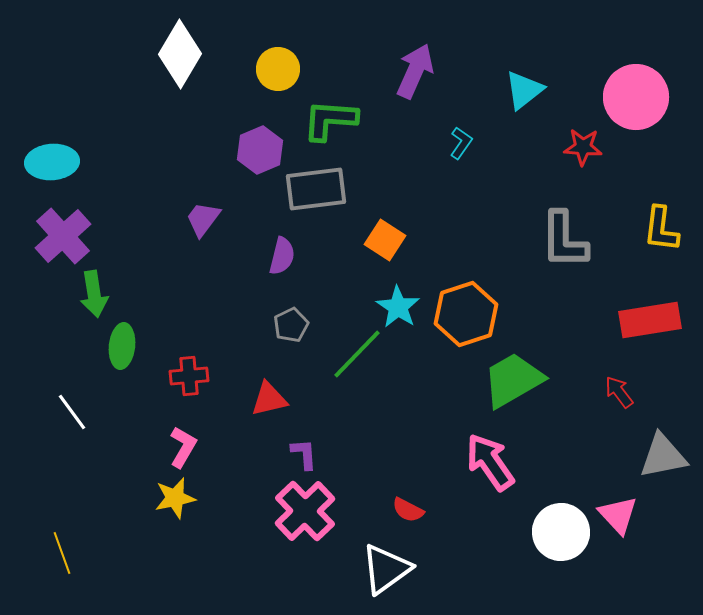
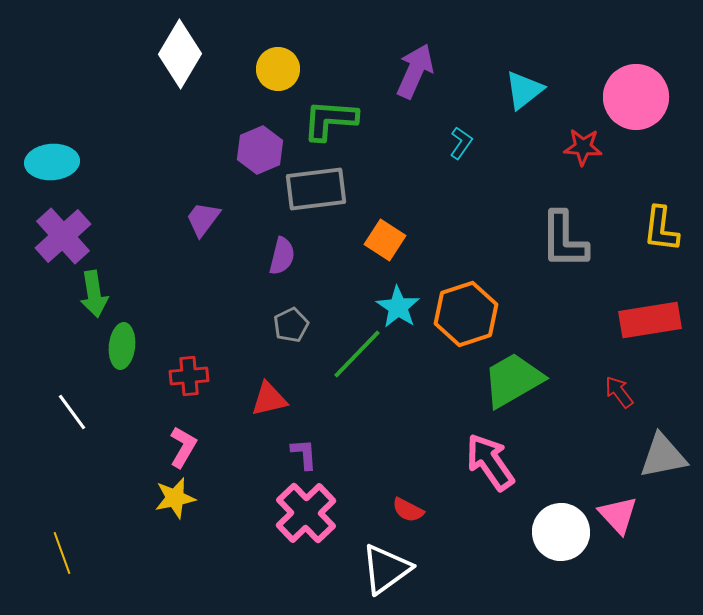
pink cross: moved 1 px right, 2 px down
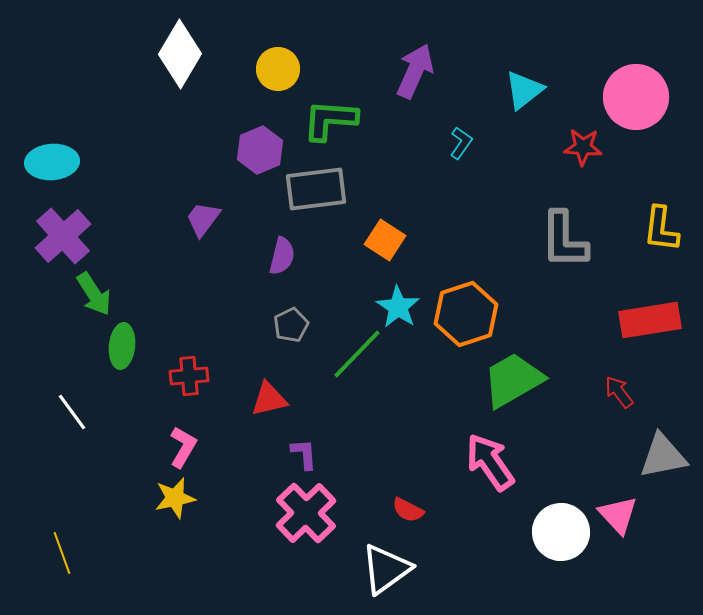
green arrow: rotated 24 degrees counterclockwise
